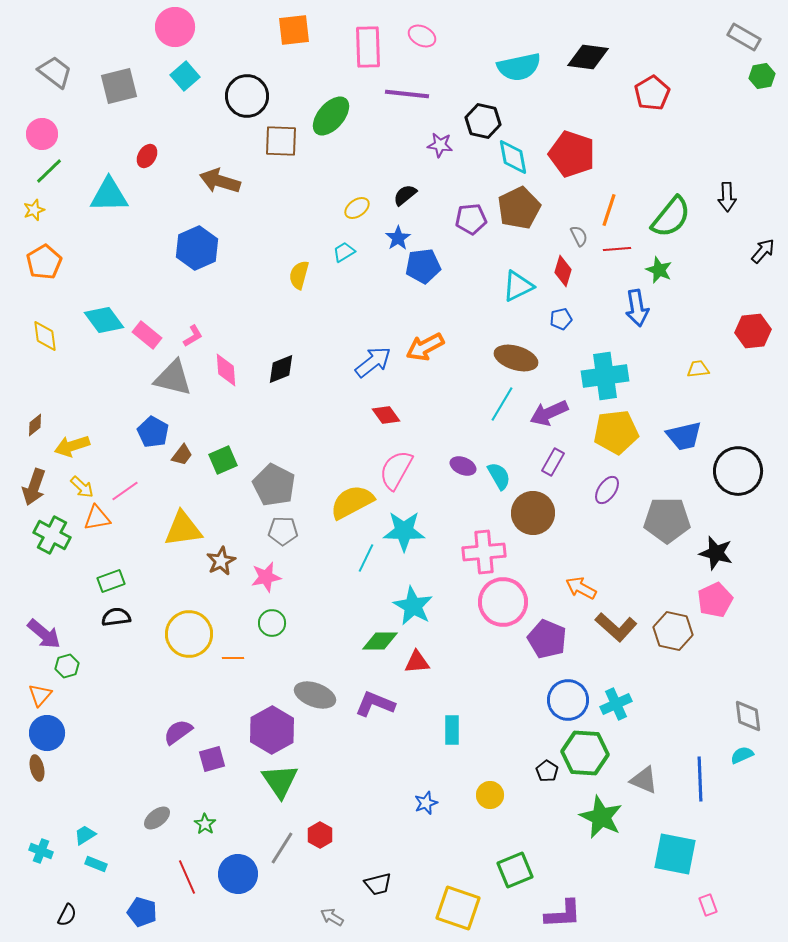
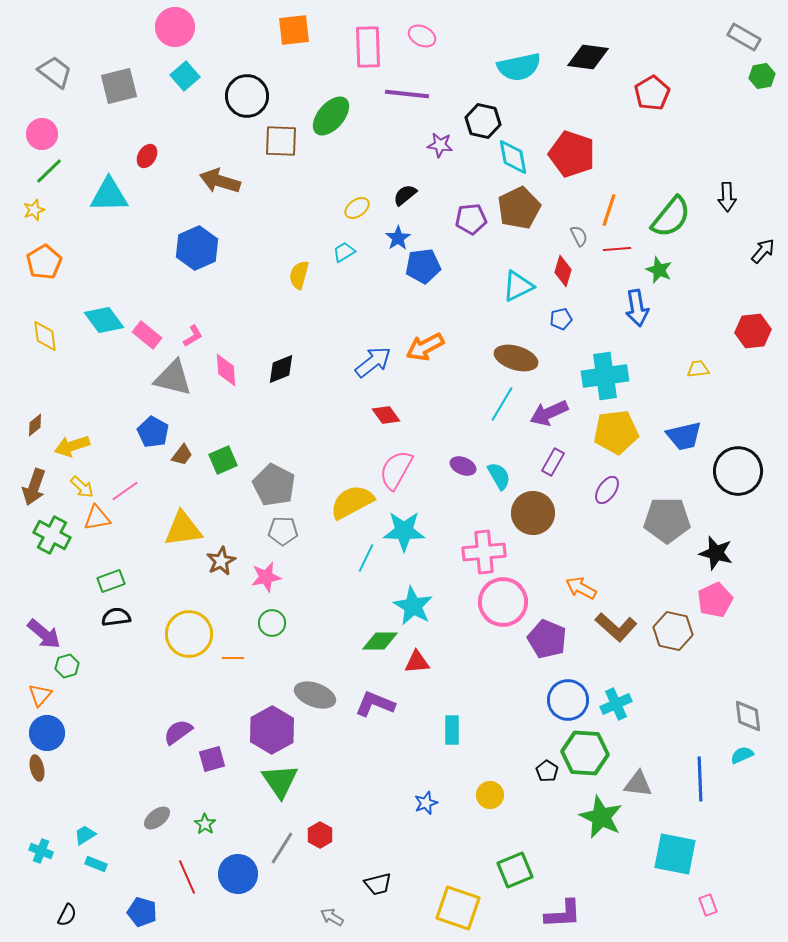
gray triangle at (644, 780): moved 6 px left, 4 px down; rotated 16 degrees counterclockwise
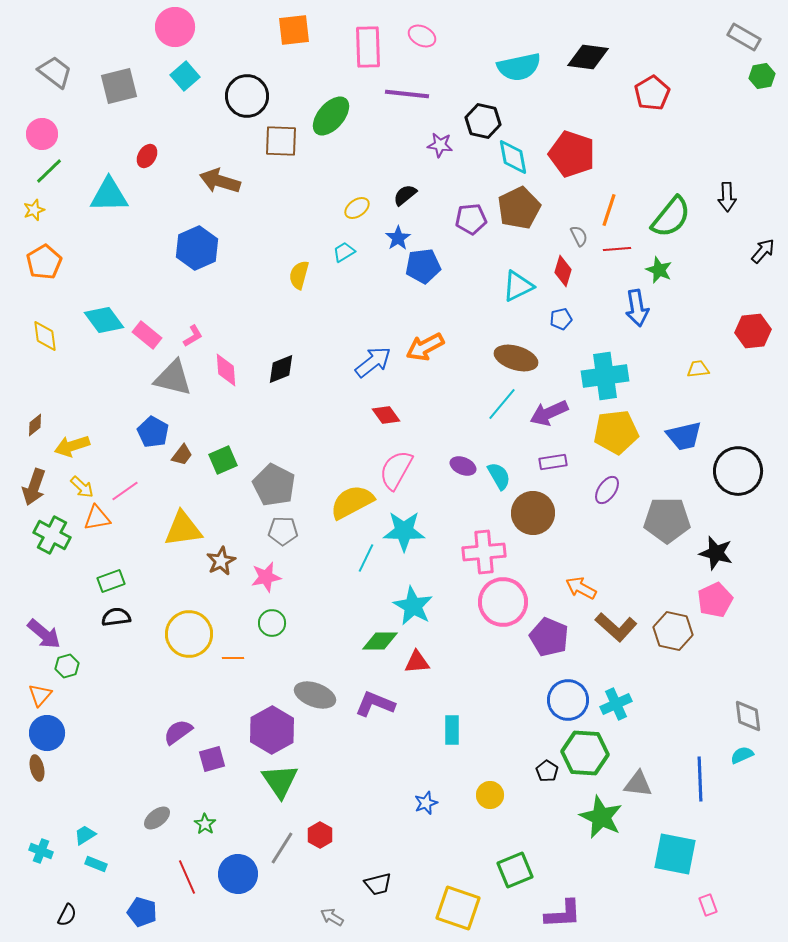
cyan line at (502, 404): rotated 9 degrees clockwise
purple rectangle at (553, 462): rotated 52 degrees clockwise
purple pentagon at (547, 639): moved 2 px right, 2 px up
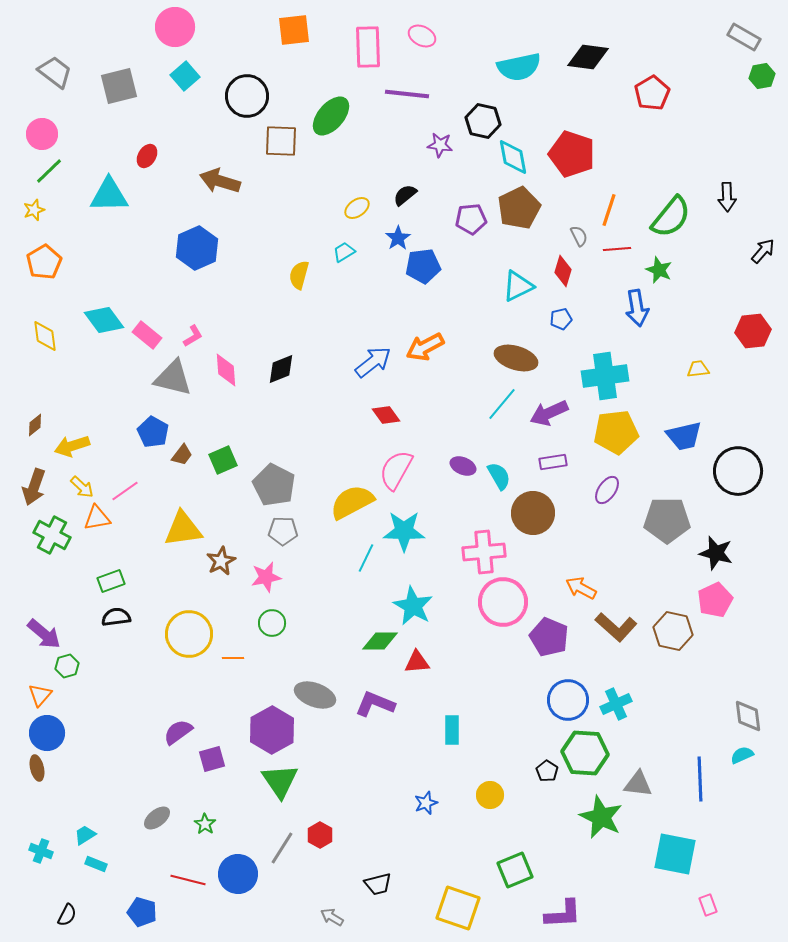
red line at (187, 877): moved 1 px right, 3 px down; rotated 52 degrees counterclockwise
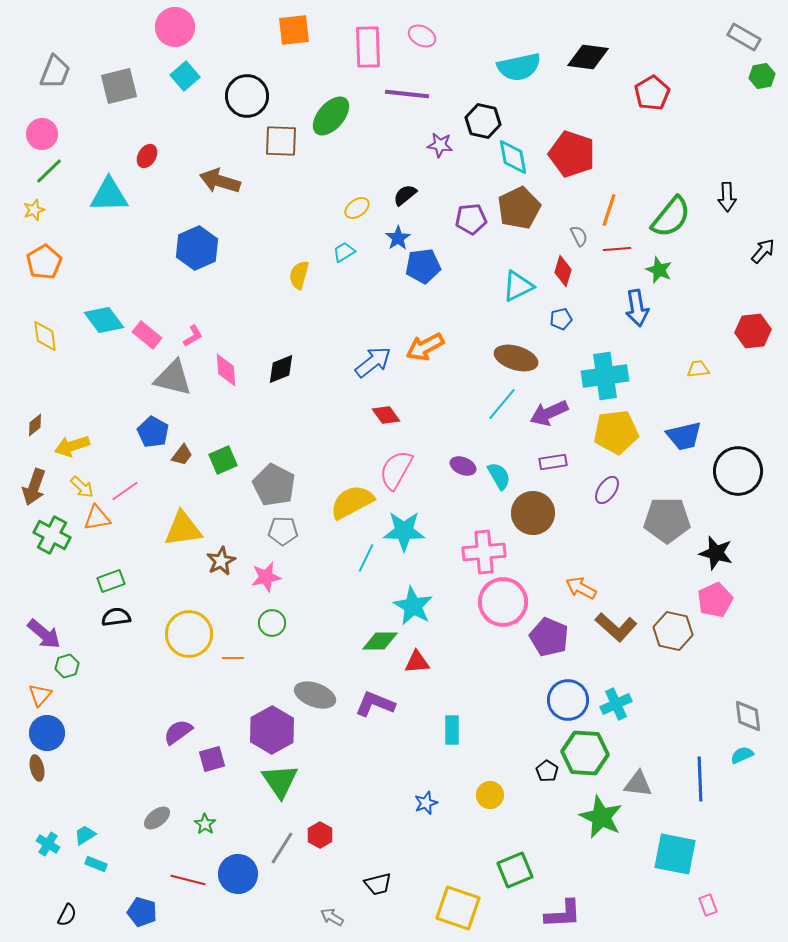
gray trapezoid at (55, 72): rotated 75 degrees clockwise
cyan cross at (41, 851): moved 7 px right, 7 px up; rotated 10 degrees clockwise
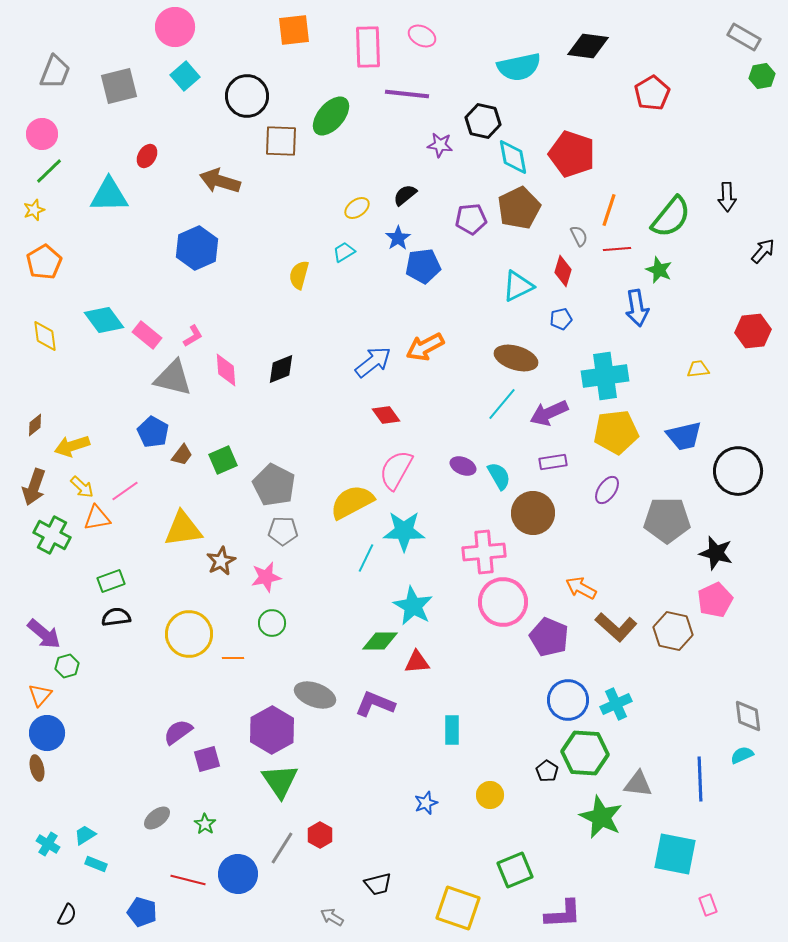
black diamond at (588, 57): moved 11 px up
purple square at (212, 759): moved 5 px left
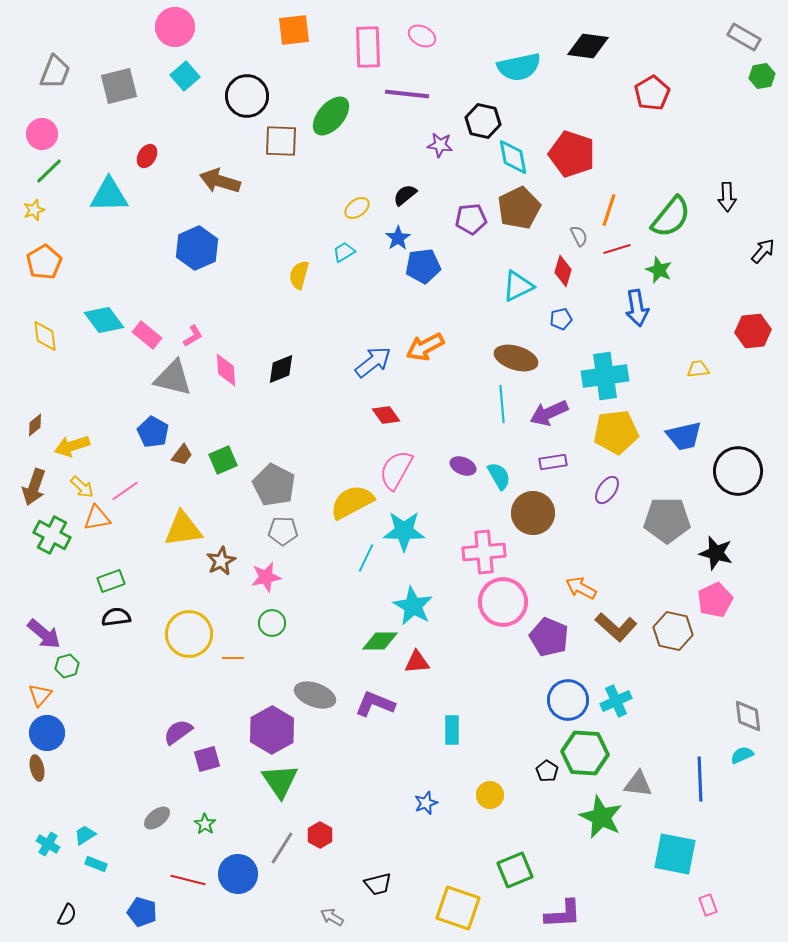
red line at (617, 249): rotated 12 degrees counterclockwise
cyan line at (502, 404): rotated 45 degrees counterclockwise
cyan cross at (616, 704): moved 3 px up
